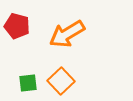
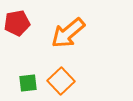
red pentagon: moved 3 px up; rotated 25 degrees counterclockwise
orange arrow: moved 1 px right, 1 px up; rotated 9 degrees counterclockwise
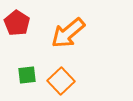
red pentagon: rotated 30 degrees counterclockwise
green square: moved 1 px left, 8 px up
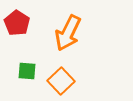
orange arrow: rotated 24 degrees counterclockwise
green square: moved 4 px up; rotated 12 degrees clockwise
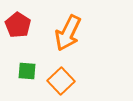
red pentagon: moved 1 px right, 2 px down
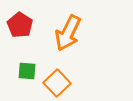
red pentagon: moved 2 px right
orange square: moved 4 px left, 2 px down
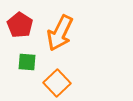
orange arrow: moved 8 px left
green square: moved 9 px up
